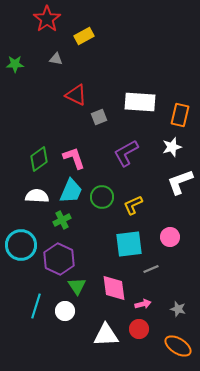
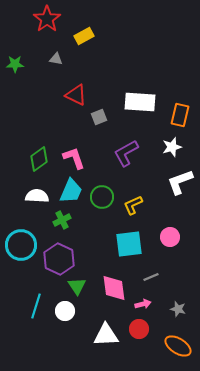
gray line: moved 8 px down
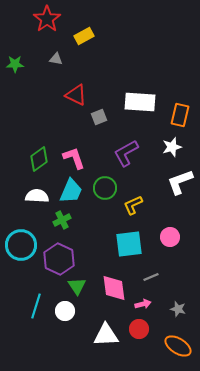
green circle: moved 3 px right, 9 px up
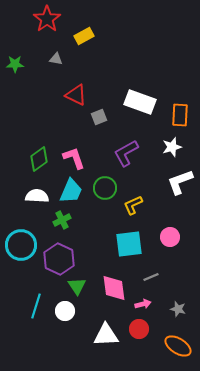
white rectangle: rotated 16 degrees clockwise
orange rectangle: rotated 10 degrees counterclockwise
